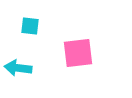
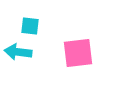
cyan arrow: moved 16 px up
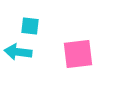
pink square: moved 1 px down
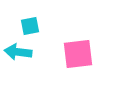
cyan square: rotated 18 degrees counterclockwise
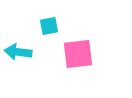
cyan square: moved 19 px right
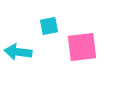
pink square: moved 4 px right, 7 px up
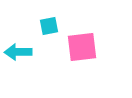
cyan arrow: rotated 8 degrees counterclockwise
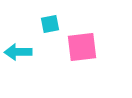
cyan square: moved 1 px right, 2 px up
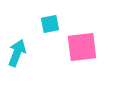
cyan arrow: moved 1 px left, 1 px down; rotated 112 degrees clockwise
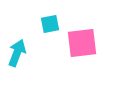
pink square: moved 4 px up
